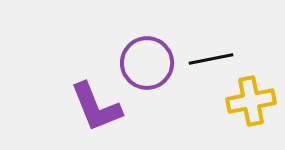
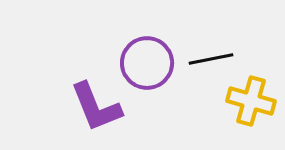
yellow cross: rotated 27 degrees clockwise
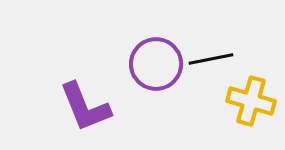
purple circle: moved 9 px right, 1 px down
purple L-shape: moved 11 px left
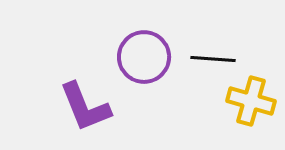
black line: moved 2 px right; rotated 15 degrees clockwise
purple circle: moved 12 px left, 7 px up
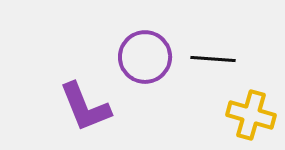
purple circle: moved 1 px right
yellow cross: moved 14 px down
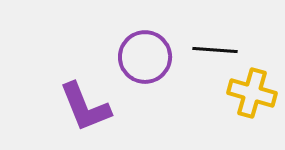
black line: moved 2 px right, 9 px up
yellow cross: moved 1 px right, 22 px up
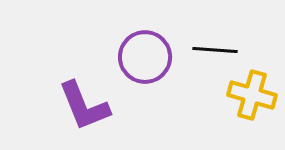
yellow cross: moved 2 px down
purple L-shape: moved 1 px left, 1 px up
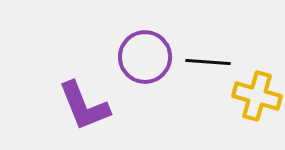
black line: moved 7 px left, 12 px down
yellow cross: moved 5 px right, 1 px down
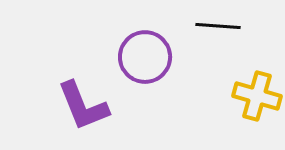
black line: moved 10 px right, 36 px up
purple L-shape: moved 1 px left
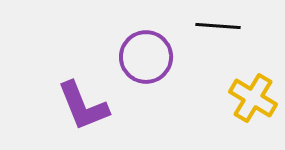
purple circle: moved 1 px right
yellow cross: moved 4 px left, 2 px down; rotated 15 degrees clockwise
